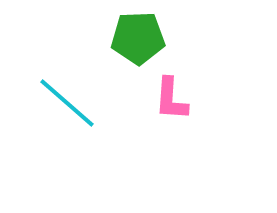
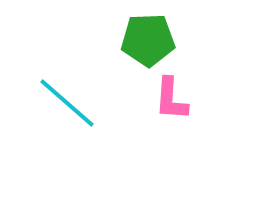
green pentagon: moved 10 px right, 2 px down
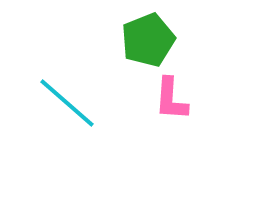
green pentagon: rotated 20 degrees counterclockwise
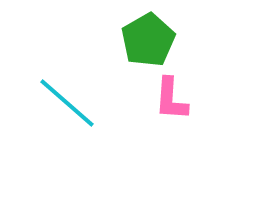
green pentagon: rotated 8 degrees counterclockwise
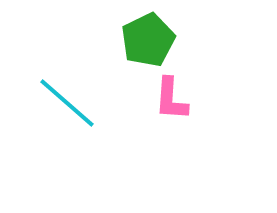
green pentagon: rotated 4 degrees clockwise
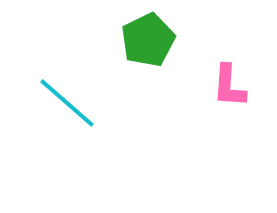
pink L-shape: moved 58 px right, 13 px up
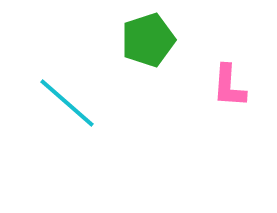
green pentagon: rotated 8 degrees clockwise
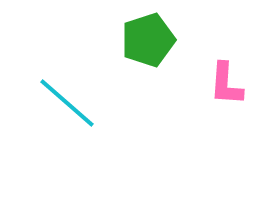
pink L-shape: moved 3 px left, 2 px up
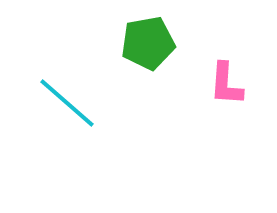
green pentagon: moved 3 px down; rotated 8 degrees clockwise
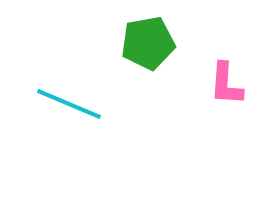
cyan line: moved 2 px right, 1 px down; rotated 18 degrees counterclockwise
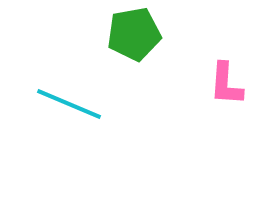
green pentagon: moved 14 px left, 9 px up
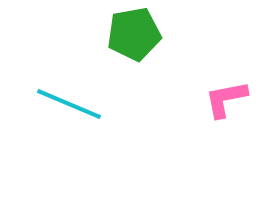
pink L-shape: moved 15 px down; rotated 75 degrees clockwise
